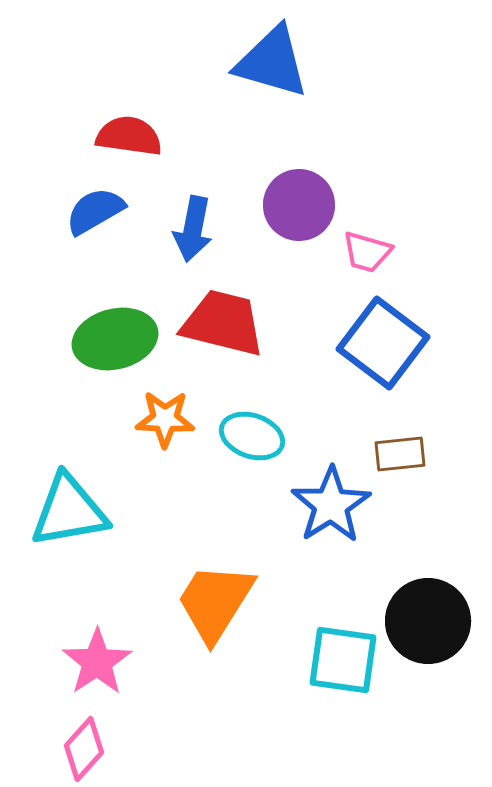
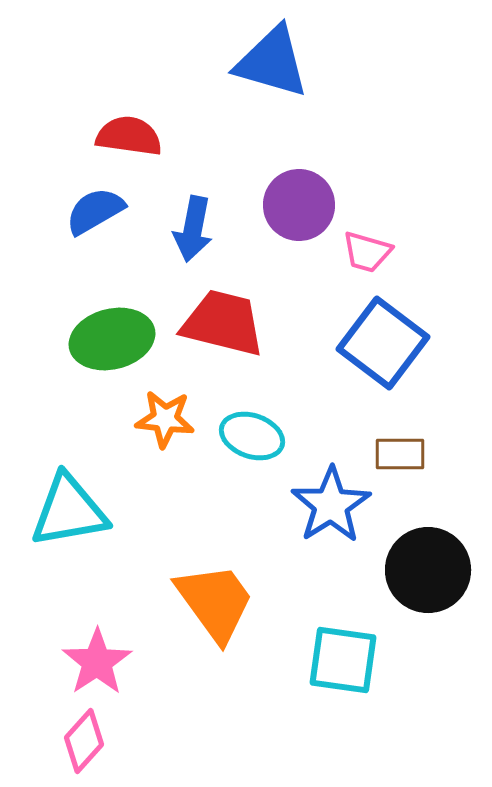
green ellipse: moved 3 px left
orange star: rotated 4 degrees clockwise
brown rectangle: rotated 6 degrees clockwise
orange trapezoid: rotated 112 degrees clockwise
black circle: moved 51 px up
pink diamond: moved 8 px up
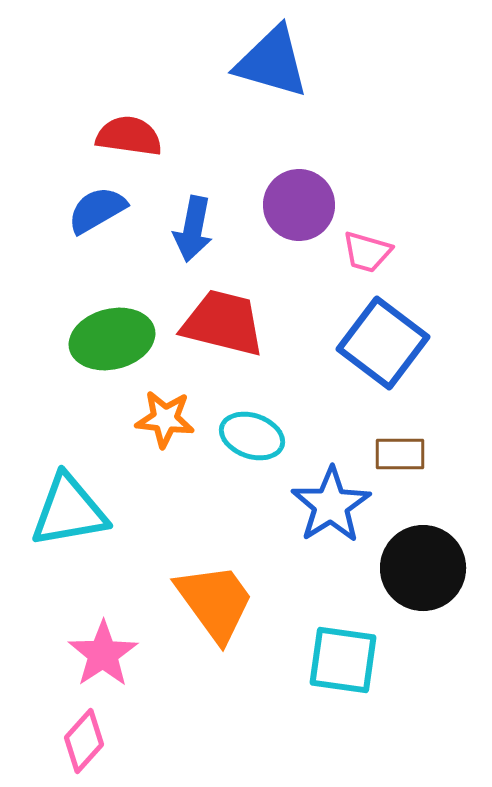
blue semicircle: moved 2 px right, 1 px up
black circle: moved 5 px left, 2 px up
pink star: moved 6 px right, 8 px up
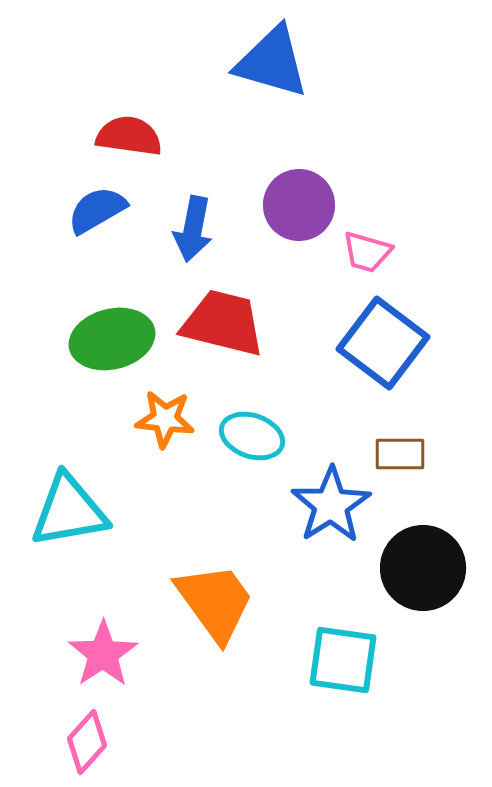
pink diamond: moved 3 px right, 1 px down
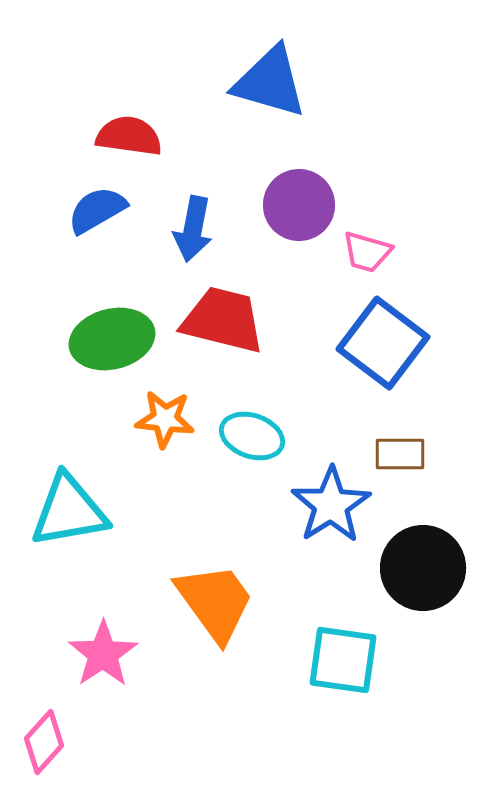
blue triangle: moved 2 px left, 20 px down
red trapezoid: moved 3 px up
pink diamond: moved 43 px left
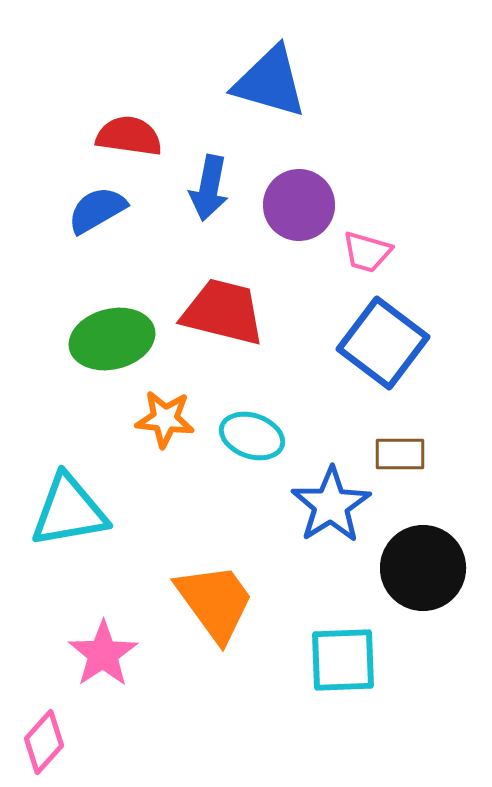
blue arrow: moved 16 px right, 41 px up
red trapezoid: moved 8 px up
cyan square: rotated 10 degrees counterclockwise
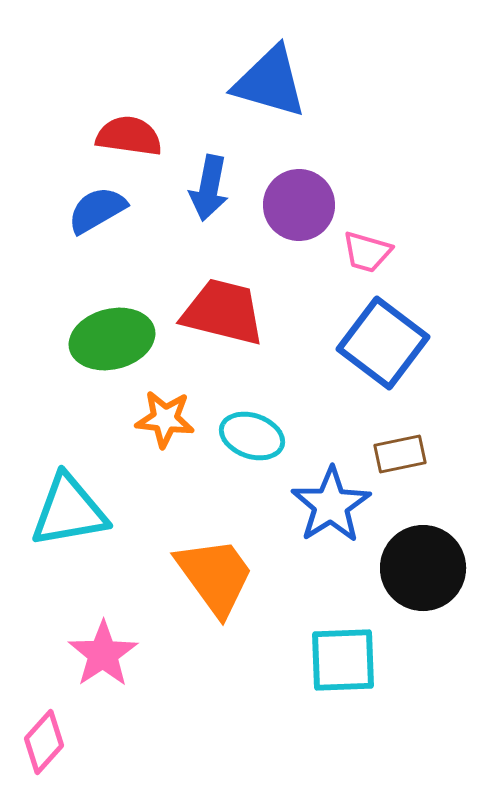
brown rectangle: rotated 12 degrees counterclockwise
orange trapezoid: moved 26 px up
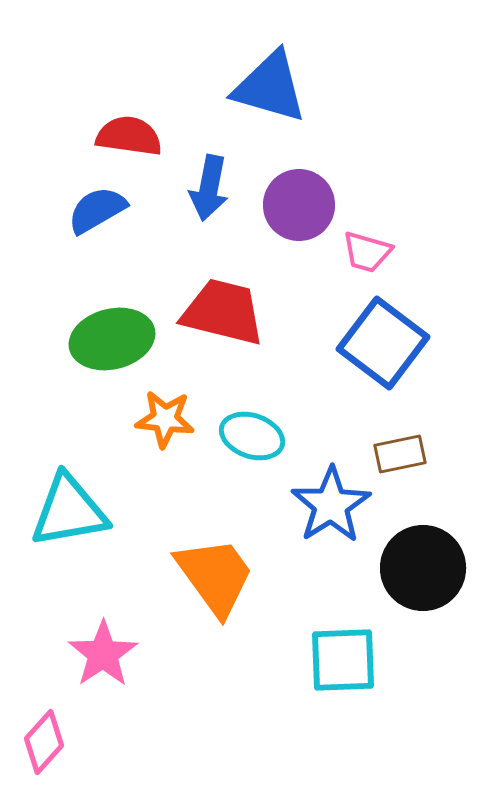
blue triangle: moved 5 px down
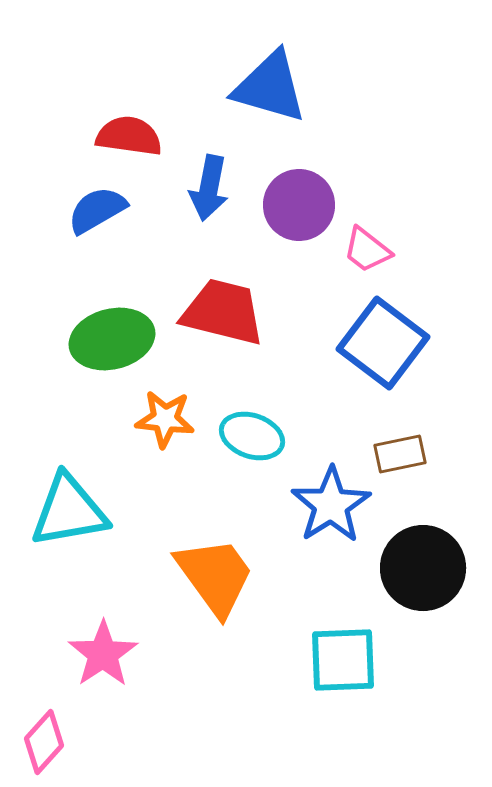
pink trapezoid: moved 2 px up; rotated 22 degrees clockwise
